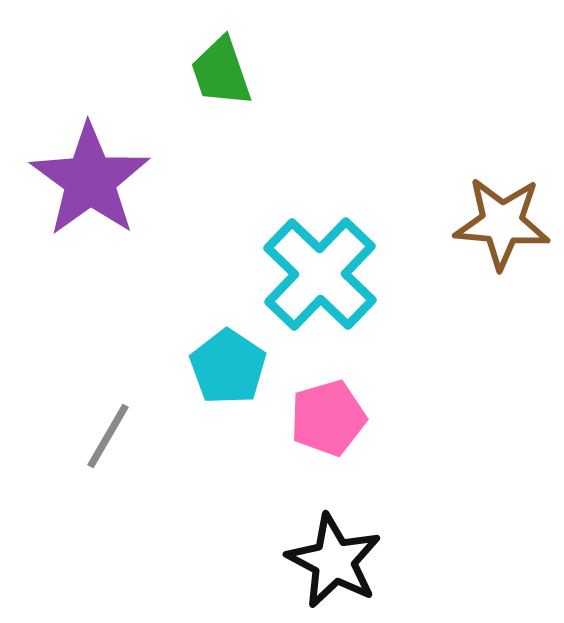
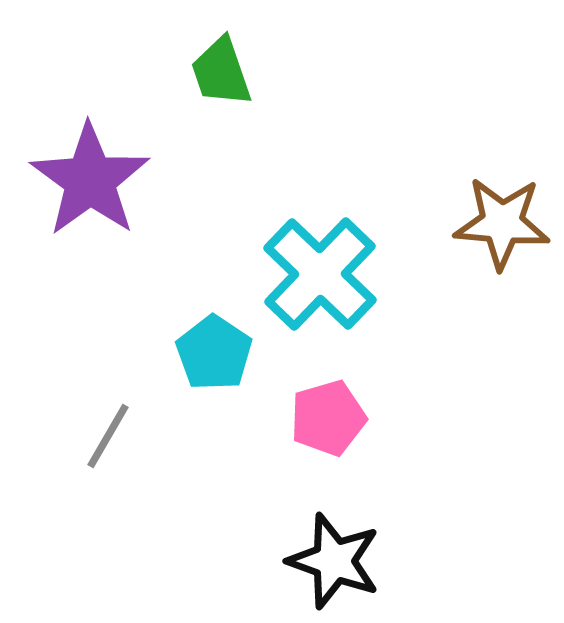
cyan pentagon: moved 14 px left, 14 px up
black star: rotated 8 degrees counterclockwise
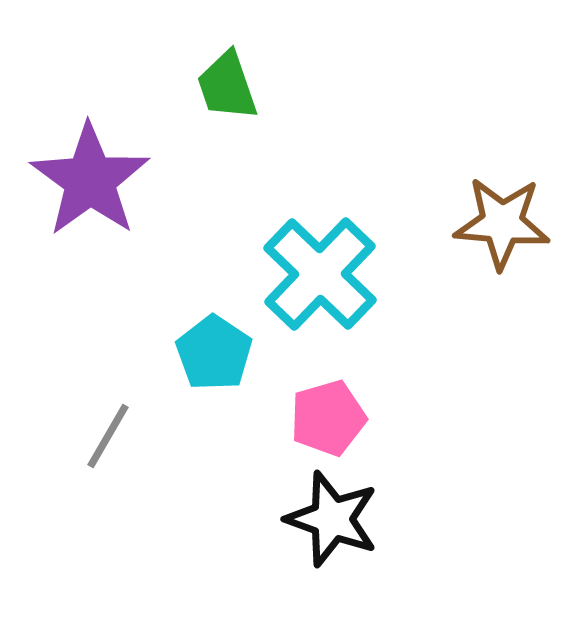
green trapezoid: moved 6 px right, 14 px down
black star: moved 2 px left, 42 px up
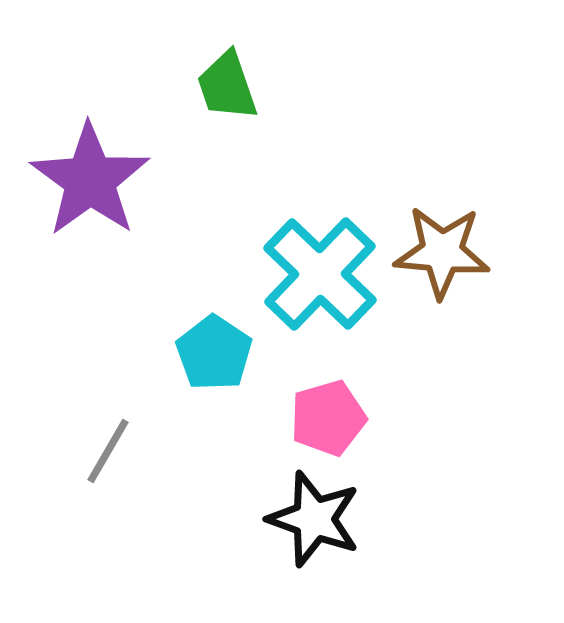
brown star: moved 60 px left, 29 px down
gray line: moved 15 px down
black star: moved 18 px left
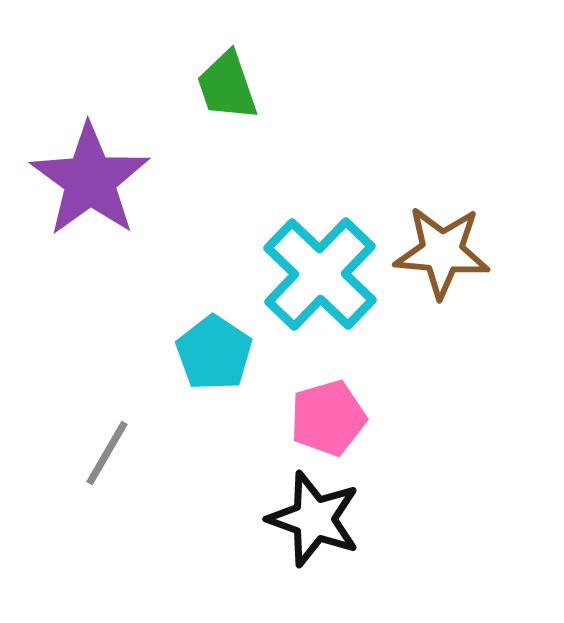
gray line: moved 1 px left, 2 px down
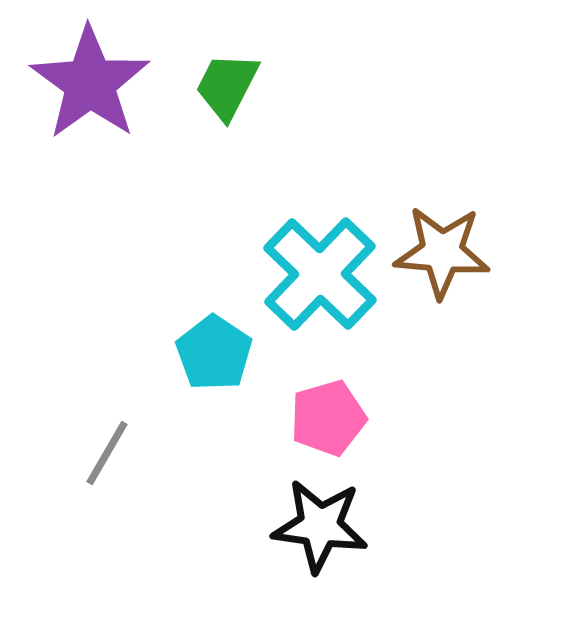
green trapezoid: rotated 46 degrees clockwise
purple star: moved 97 px up
black star: moved 6 px right, 7 px down; rotated 12 degrees counterclockwise
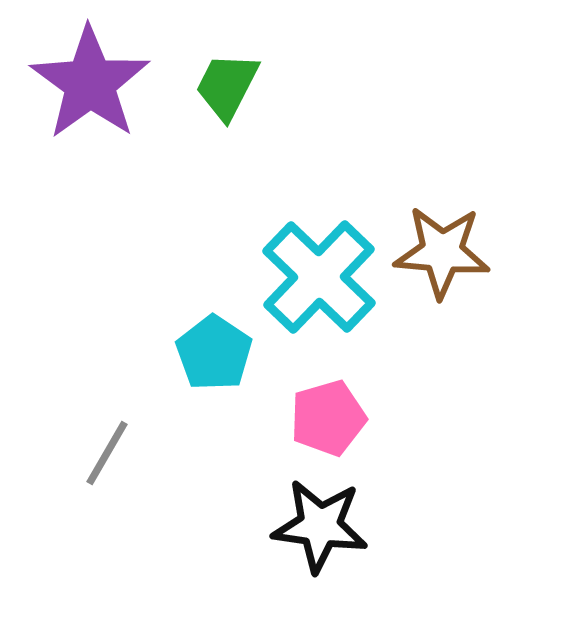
cyan cross: moved 1 px left, 3 px down
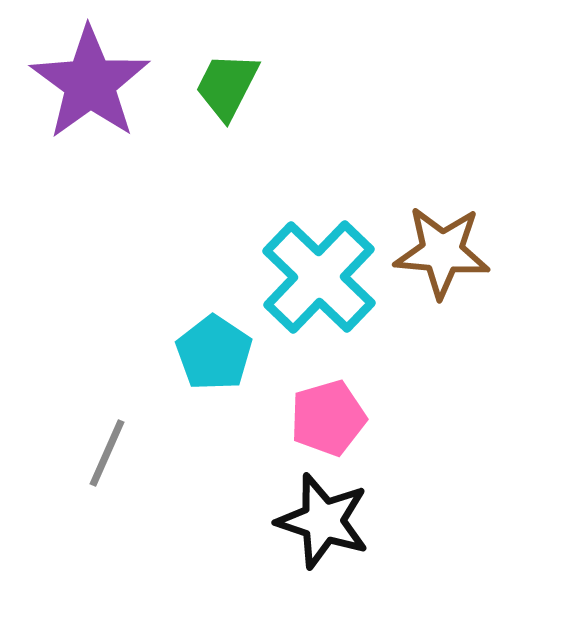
gray line: rotated 6 degrees counterclockwise
black star: moved 3 px right, 5 px up; rotated 10 degrees clockwise
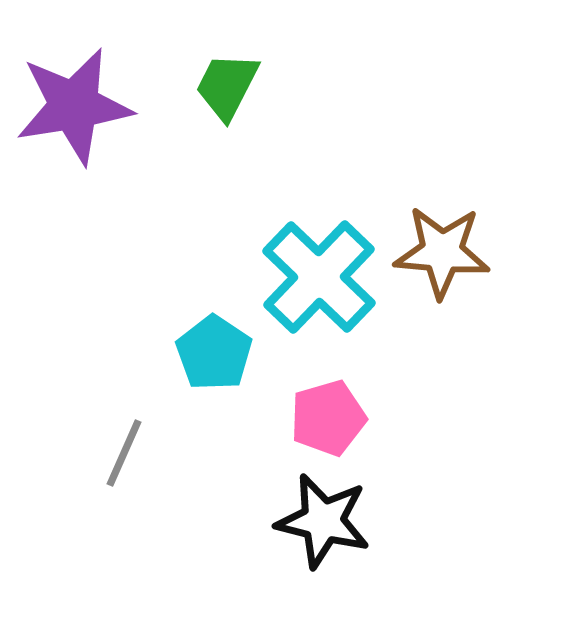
purple star: moved 16 px left, 23 px down; rotated 27 degrees clockwise
gray line: moved 17 px right
black star: rotated 4 degrees counterclockwise
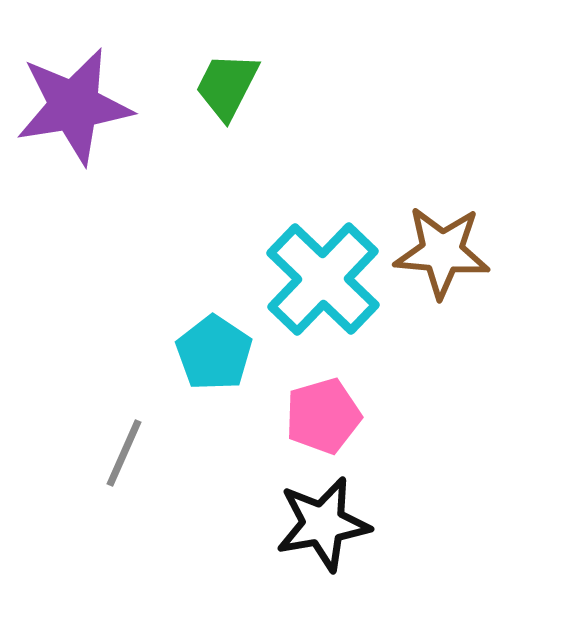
cyan cross: moved 4 px right, 2 px down
pink pentagon: moved 5 px left, 2 px up
black star: moved 3 px down; rotated 24 degrees counterclockwise
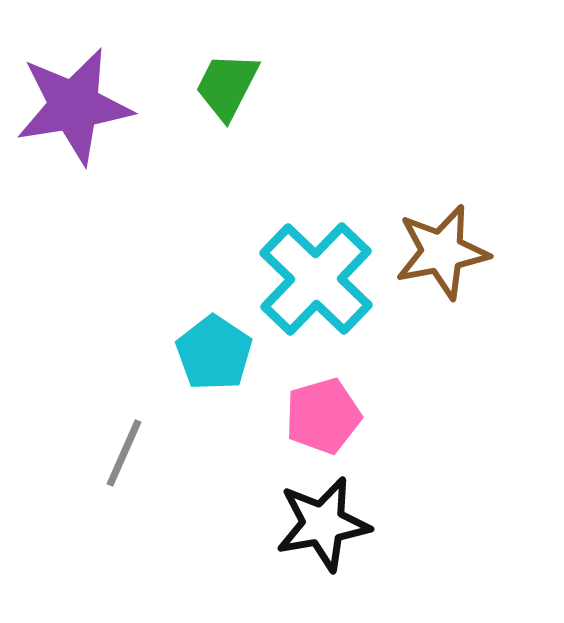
brown star: rotated 16 degrees counterclockwise
cyan cross: moved 7 px left
